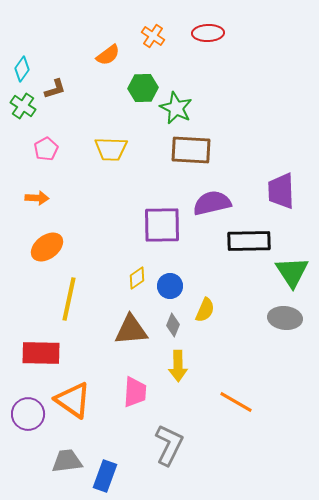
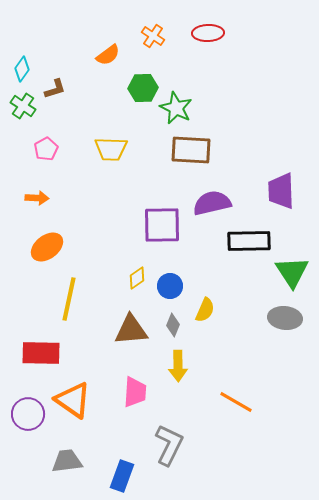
blue rectangle: moved 17 px right
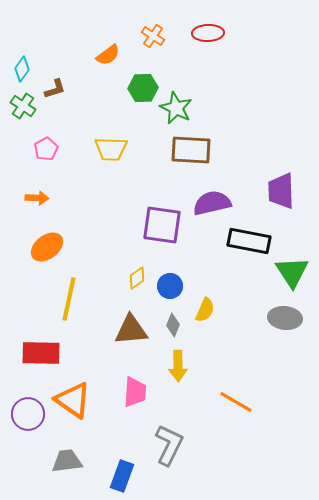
purple square: rotated 9 degrees clockwise
black rectangle: rotated 12 degrees clockwise
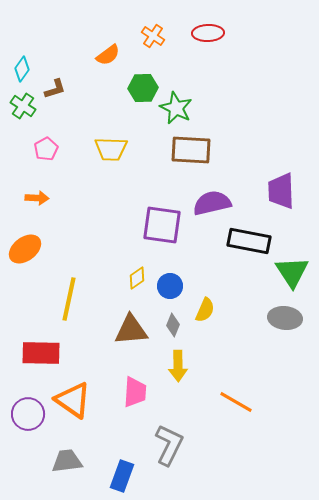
orange ellipse: moved 22 px left, 2 px down
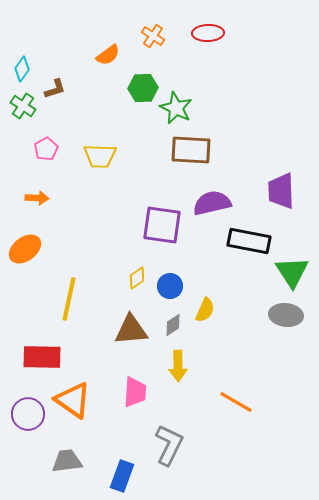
yellow trapezoid: moved 11 px left, 7 px down
gray ellipse: moved 1 px right, 3 px up
gray diamond: rotated 35 degrees clockwise
red rectangle: moved 1 px right, 4 px down
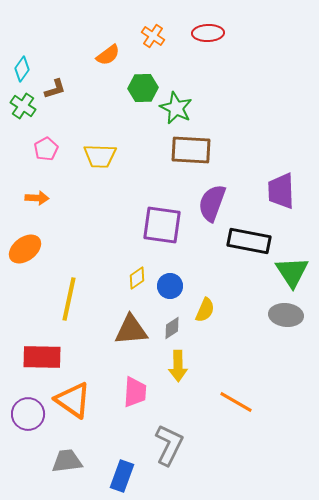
purple semicircle: rotated 57 degrees counterclockwise
gray diamond: moved 1 px left, 3 px down
